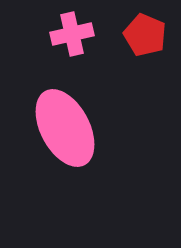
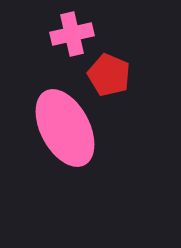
red pentagon: moved 36 px left, 40 px down
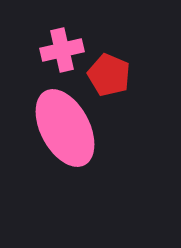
pink cross: moved 10 px left, 16 px down
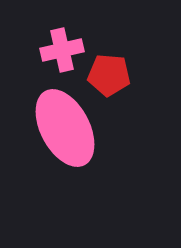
red pentagon: rotated 18 degrees counterclockwise
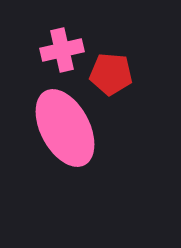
red pentagon: moved 2 px right, 1 px up
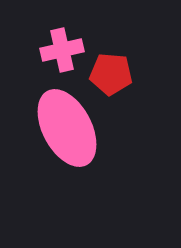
pink ellipse: moved 2 px right
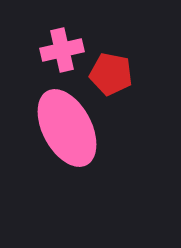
red pentagon: rotated 6 degrees clockwise
